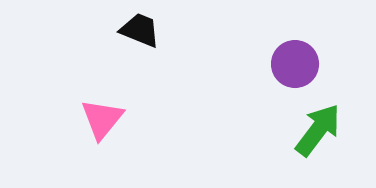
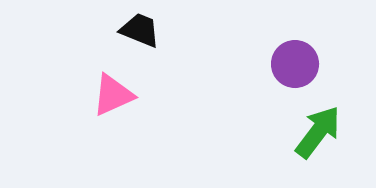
pink triangle: moved 11 px right, 24 px up; rotated 27 degrees clockwise
green arrow: moved 2 px down
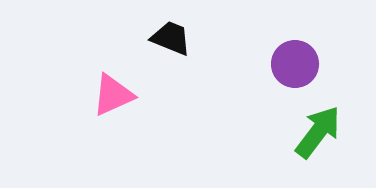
black trapezoid: moved 31 px right, 8 px down
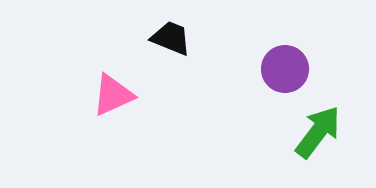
purple circle: moved 10 px left, 5 px down
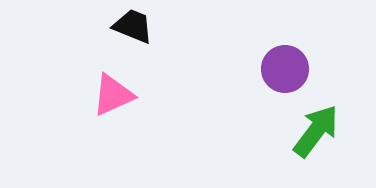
black trapezoid: moved 38 px left, 12 px up
green arrow: moved 2 px left, 1 px up
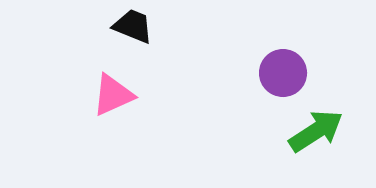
purple circle: moved 2 px left, 4 px down
green arrow: rotated 20 degrees clockwise
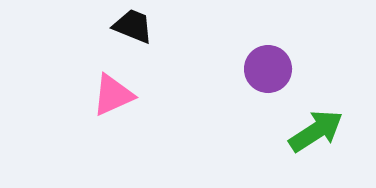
purple circle: moved 15 px left, 4 px up
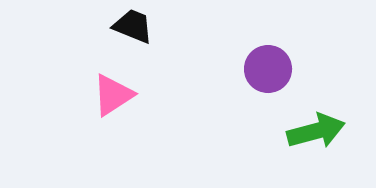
pink triangle: rotated 9 degrees counterclockwise
green arrow: rotated 18 degrees clockwise
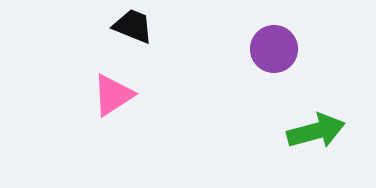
purple circle: moved 6 px right, 20 px up
